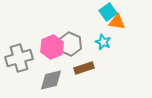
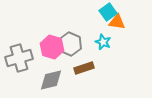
pink hexagon: rotated 20 degrees counterclockwise
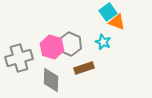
orange triangle: rotated 12 degrees clockwise
gray diamond: rotated 75 degrees counterclockwise
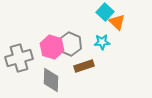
cyan square: moved 3 px left; rotated 12 degrees counterclockwise
orange triangle: rotated 24 degrees clockwise
cyan star: moved 1 px left; rotated 28 degrees counterclockwise
brown rectangle: moved 2 px up
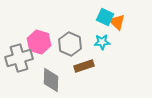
cyan square: moved 5 px down; rotated 18 degrees counterclockwise
pink hexagon: moved 13 px left, 5 px up
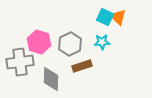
orange triangle: moved 1 px right, 5 px up
gray hexagon: rotated 10 degrees clockwise
gray cross: moved 1 px right, 4 px down; rotated 8 degrees clockwise
brown rectangle: moved 2 px left
gray diamond: moved 1 px up
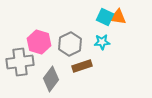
orange triangle: rotated 36 degrees counterclockwise
gray diamond: rotated 35 degrees clockwise
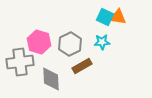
brown rectangle: rotated 12 degrees counterclockwise
gray diamond: rotated 40 degrees counterclockwise
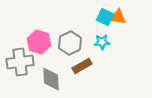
gray hexagon: moved 1 px up
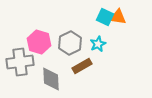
cyan star: moved 4 px left, 2 px down; rotated 21 degrees counterclockwise
